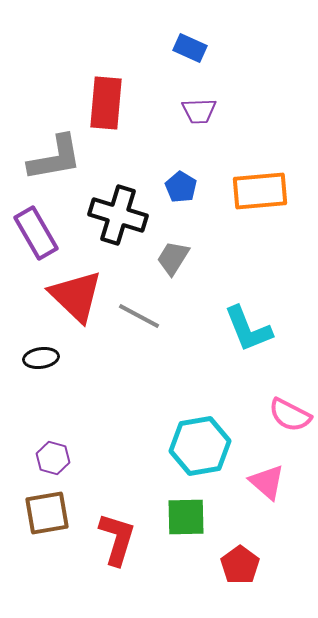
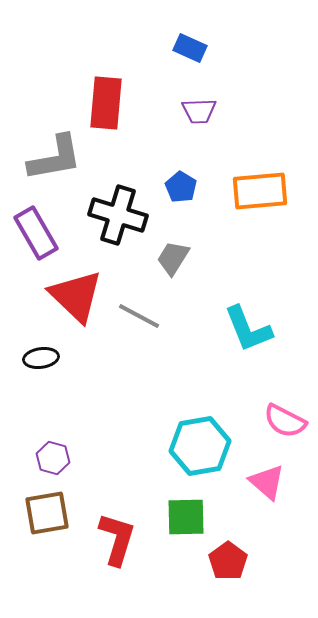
pink semicircle: moved 5 px left, 6 px down
red pentagon: moved 12 px left, 4 px up
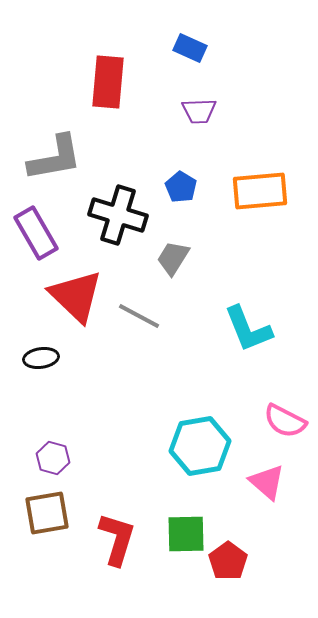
red rectangle: moved 2 px right, 21 px up
green square: moved 17 px down
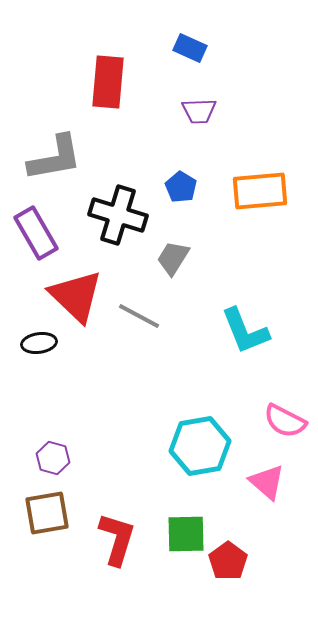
cyan L-shape: moved 3 px left, 2 px down
black ellipse: moved 2 px left, 15 px up
